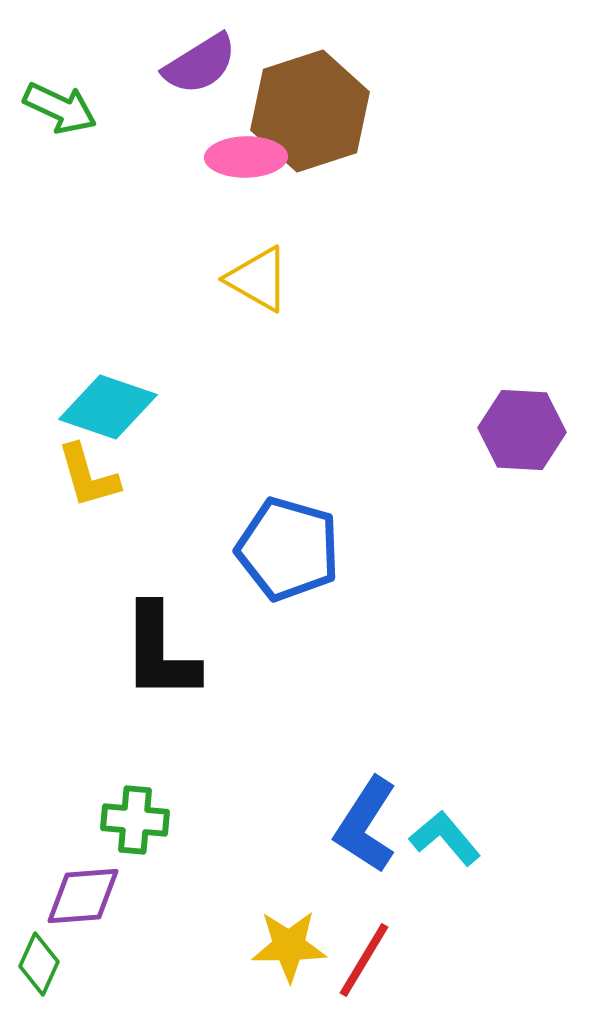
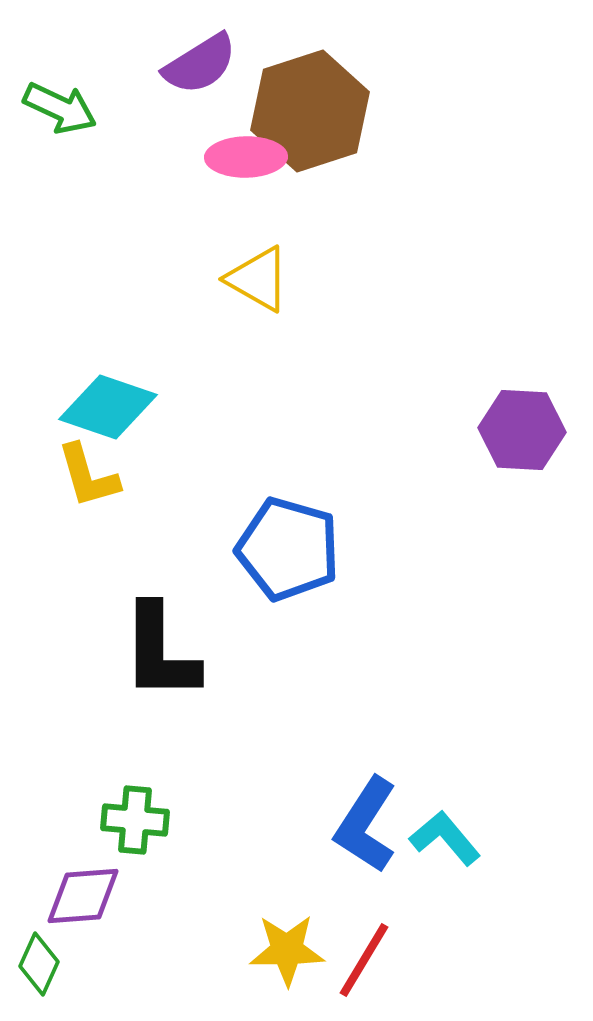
yellow star: moved 2 px left, 4 px down
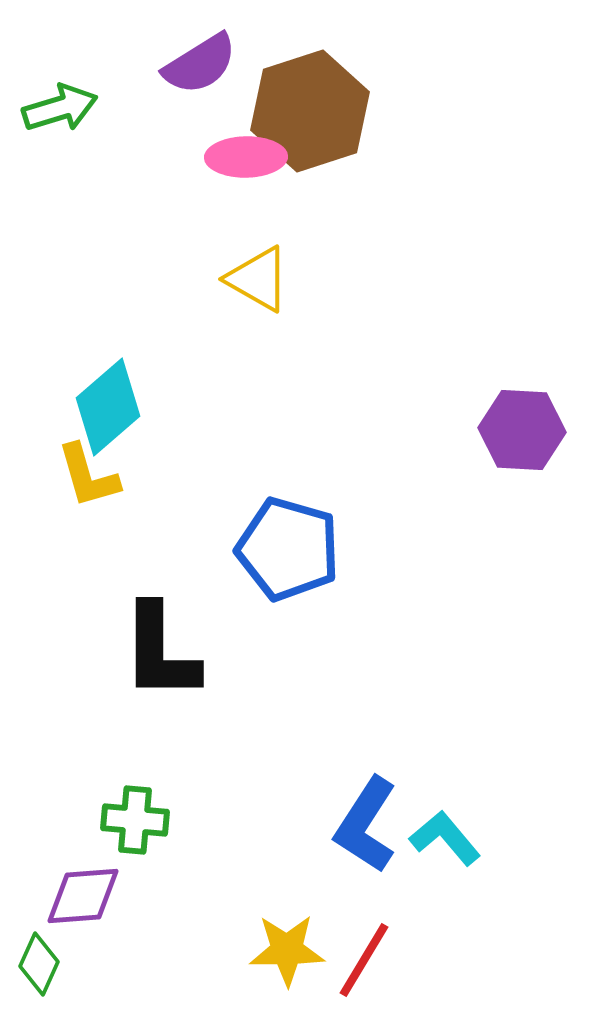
green arrow: rotated 42 degrees counterclockwise
cyan diamond: rotated 60 degrees counterclockwise
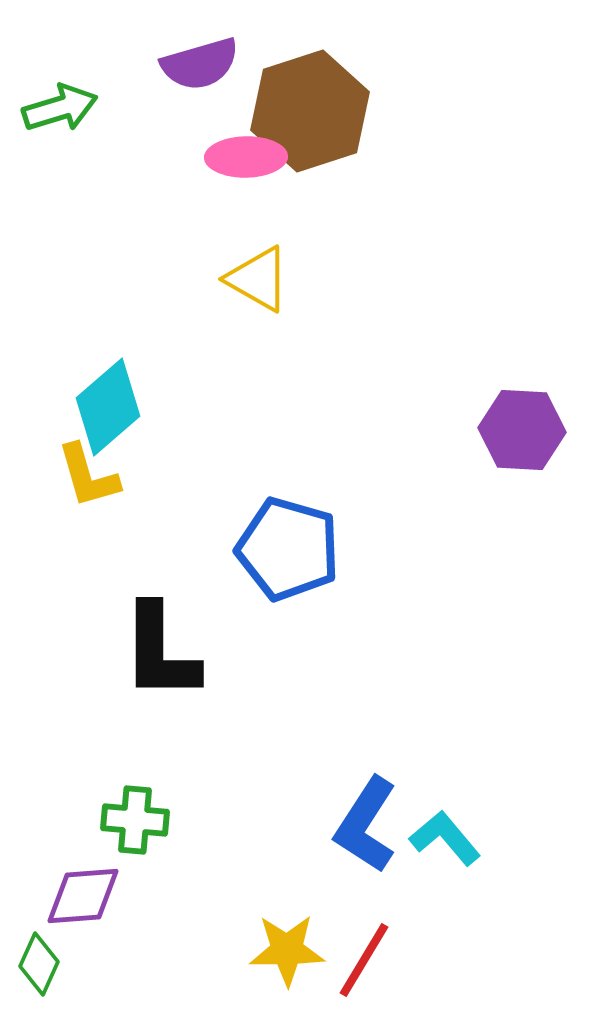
purple semicircle: rotated 16 degrees clockwise
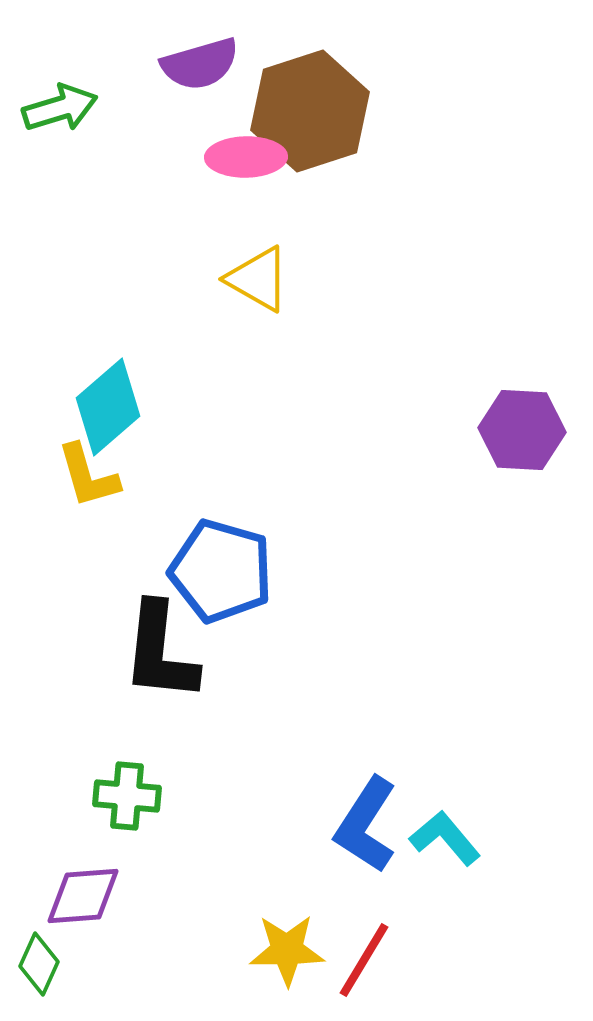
blue pentagon: moved 67 px left, 22 px down
black L-shape: rotated 6 degrees clockwise
green cross: moved 8 px left, 24 px up
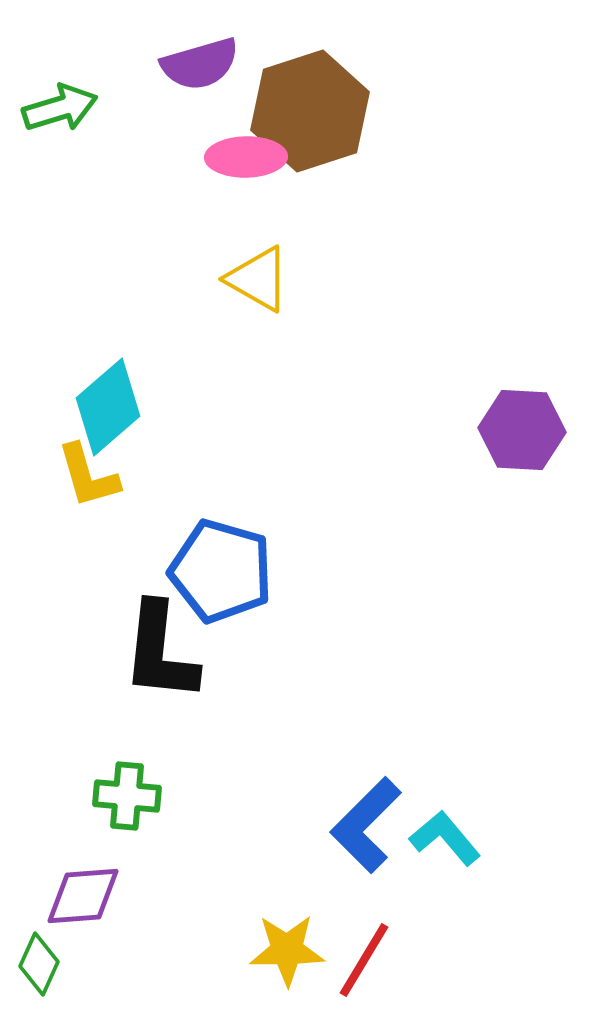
blue L-shape: rotated 12 degrees clockwise
